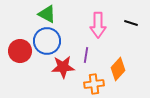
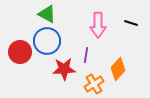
red circle: moved 1 px down
red star: moved 1 px right, 2 px down
orange cross: rotated 24 degrees counterclockwise
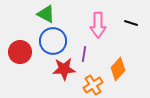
green triangle: moved 1 px left
blue circle: moved 6 px right
purple line: moved 2 px left, 1 px up
orange cross: moved 1 px left, 1 px down
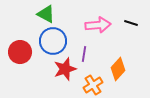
pink arrow: rotated 95 degrees counterclockwise
red star: moved 1 px right; rotated 15 degrees counterclockwise
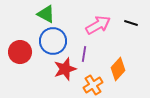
pink arrow: rotated 25 degrees counterclockwise
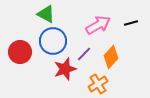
black line: rotated 32 degrees counterclockwise
purple line: rotated 35 degrees clockwise
orange diamond: moved 7 px left, 12 px up
orange cross: moved 5 px right, 1 px up
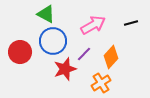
pink arrow: moved 5 px left
orange cross: moved 3 px right, 1 px up
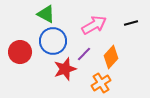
pink arrow: moved 1 px right
